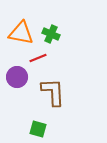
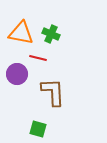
red line: rotated 36 degrees clockwise
purple circle: moved 3 px up
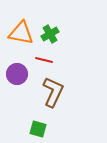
green cross: moved 1 px left; rotated 36 degrees clockwise
red line: moved 6 px right, 2 px down
brown L-shape: rotated 28 degrees clockwise
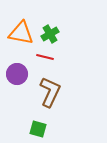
red line: moved 1 px right, 3 px up
brown L-shape: moved 3 px left
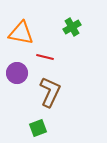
green cross: moved 22 px right, 7 px up
purple circle: moved 1 px up
green square: moved 1 px up; rotated 36 degrees counterclockwise
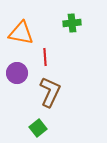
green cross: moved 4 px up; rotated 24 degrees clockwise
red line: rotated 72 degrees clockwise
green square: rotated 18 degrees counterclockwise
